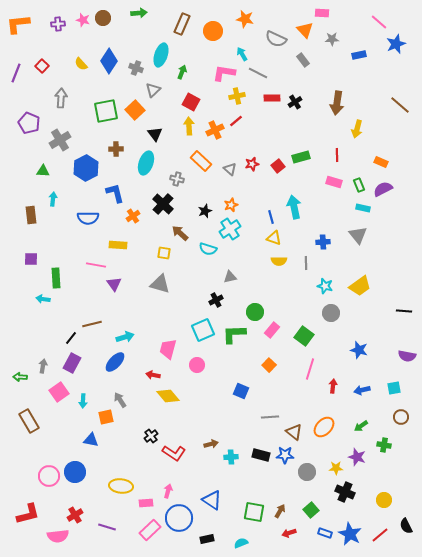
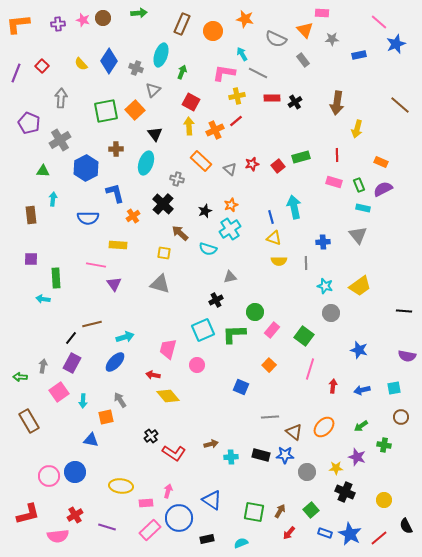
blue square at (241, 391): moved 4 px up
red arrow at (289, 533): rotated 32 degrees counterclockwise
red line at (380, 535): moved 1 px left, 3 px down
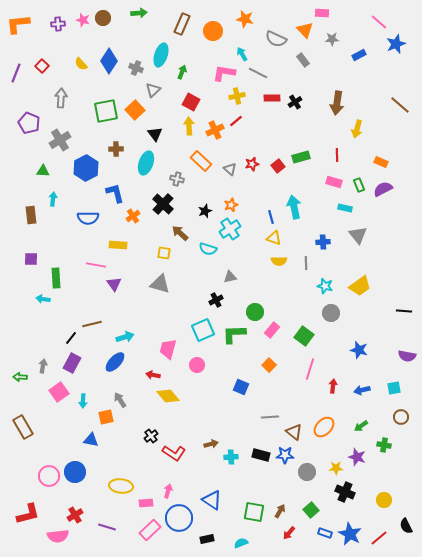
blue rectangle at (359, 55): rotated 16 degrees counterclockwise
cyan rectangle at (363, 208): moved 18 px left
brown rectangle at (29, 421): moved 6 px left, 6 px down
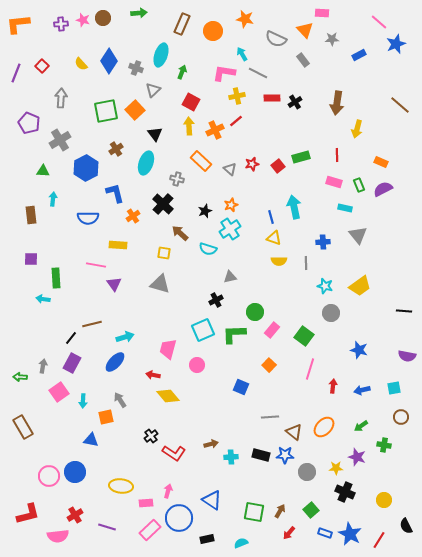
purple cross at (58, 24): moved 3 px right
brown cross at (116, 149): rotated 32 degrees counterclockwise
red line at (379, 538): moved 2 px down; rotated 18 degrees counterclockwise
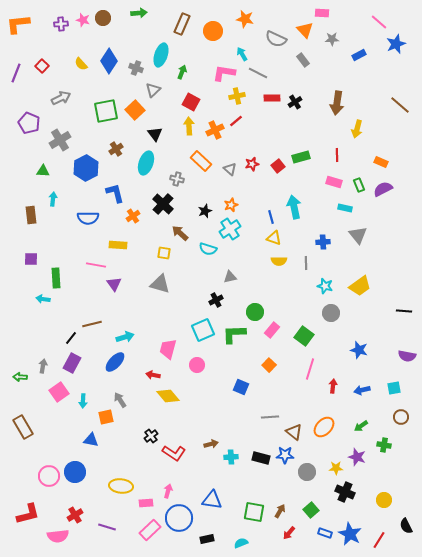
gray arrow at (61, 98): rotated 60 degrees clockwise
black rectangle at (261, 455): moved 3 px down
blue triangle at (212, 500): rotated 25 degrees counterclockwise
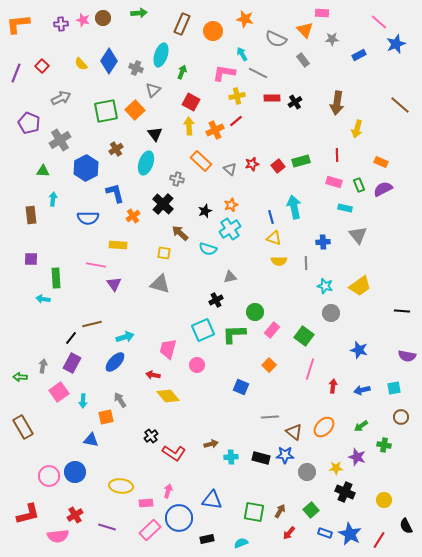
green rectangle at (301, 157): moved 4 px down
black line at (404, 311): moved 2 px left
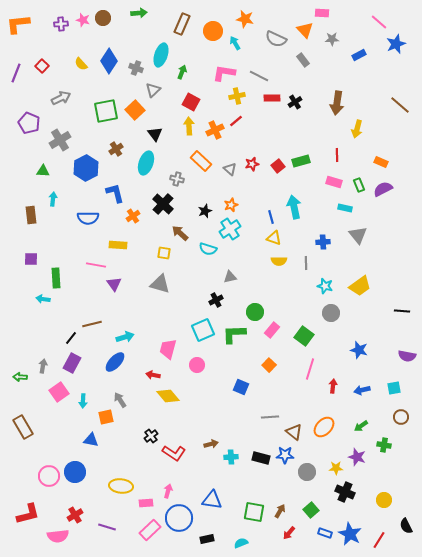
cyan arrow at (242, 54): moved 7 px left, 11 px up
gray line at (258, 73): moved 1 px right, 3 px down
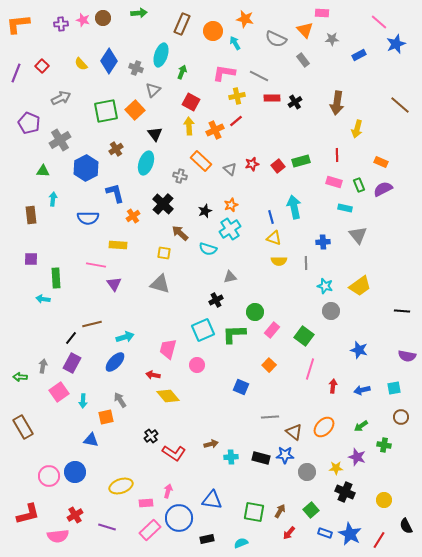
gray cross at (177, 179): moved 3 px right, 3 px up
gray circle at (331, 313): moved 2 px up
yellow ellipse at (121, 486): rotated 25 degrees counterclockwise
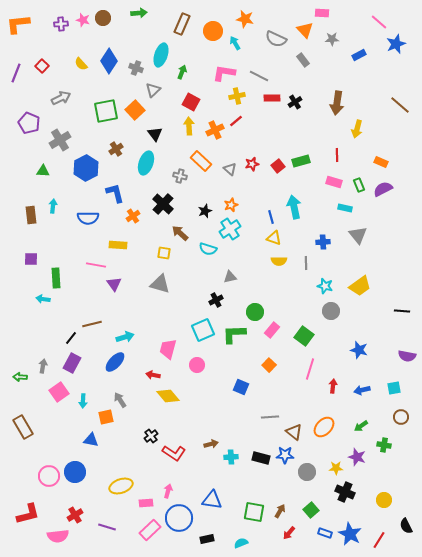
cyan arrow at (53, 199): moved 7 px down
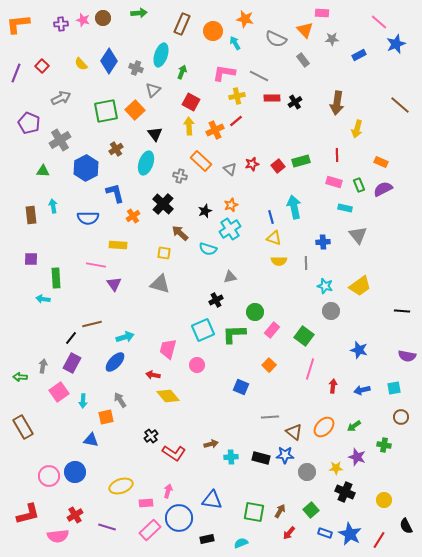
cyan arrow at (53, 206): rotated 16 degrees counterclockwise
green arrow at (361, 426): moved 7 px left
